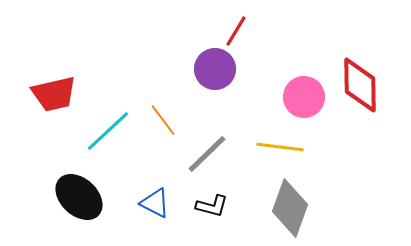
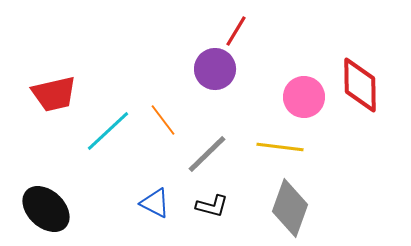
black ellipse: moved 33 px left, 12 px down
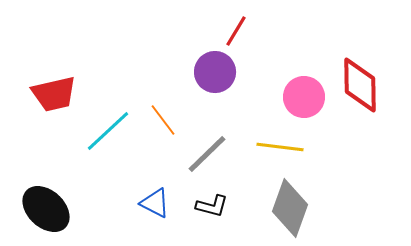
purple circle: moved 3 px down
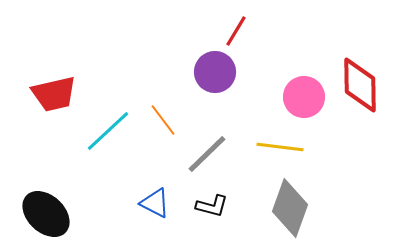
black ellipse: moved 5 px down
